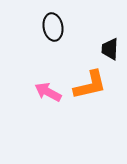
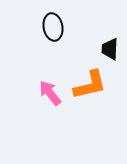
pink arrow: moved 2 px right, 1 px down; rotated 24 degrees clockwise
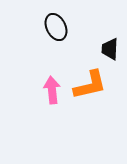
black ellipse: moved 3 px right; rotated 16 degrees counterclockwise
pink arrow: moved 2 px right, 3 px up; rotated 32 degrees clockwise
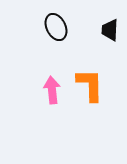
black trapezoid: moved 19 px up
orange L-shape: rotated 78 degrees counterclockwise
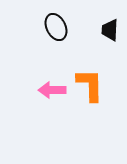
pink arrow: rotated 84 degrees counterclockwise
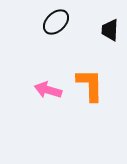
black ellipse: moved 5 px up; rotated 72 degrees clockwise
pink arrow: moved 4 px left; rotated 16 degrees clockwise
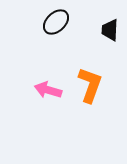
orange L-shape: rotated 21 degrees clockwise
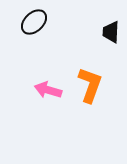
black ellipse: moved 22 px left
black trapezoid: moved 1 px right, 2 px down
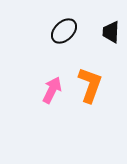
black ellipse: moved 30 px right, 9 px down
pink arrow: moved 4 px right; rotated 100 degrees clockwise
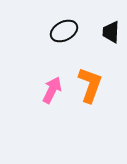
black ellipse: rotated 16 degrees clockwise
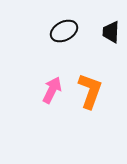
orange L-shape: moved 6 px down
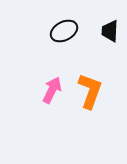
black trapezoid: moved 1 px left, 1 px up
